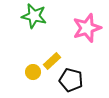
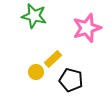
yellow rectangle: moved 1 px right, 2 px up
yellow circle: moved 3 px right
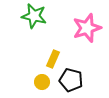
yellow rectangle: rotated 24 degrees counterclockwise
yellow circle: moved 6 px right, 10 px down
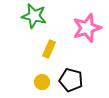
yellow rectangle: moved 4 px left, 10 px up
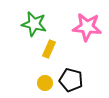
green star: moved 8 px down
pink star: moved 1 px up; rotated 24 degrees clockwise
yellow circle: moved 3 px right, 1 px down
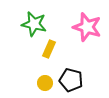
pink star: rotated 12 degrees clockwise
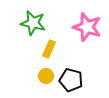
green star: moved 1 px left, 1 px up
yellow circle: moved 1 px right, 7 px up
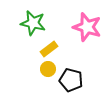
yellow rectangle: rotated 30 degrees clockwise
yellow circle: moved 2 px right, 7 px up
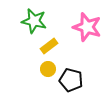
green star: moved 1 px right, 2 px up
yellow rectangle: moved 3 px up
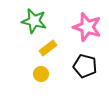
yellow rectangle: moved 1 px left, 2 px down
yellow circle: moved 7 px left, 5 px down
black pentagon: moved 14 px right, 14 px up
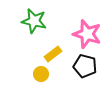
pink star: moved 7 px down
yellow rectangle: moved 5 px right, 6 px down
